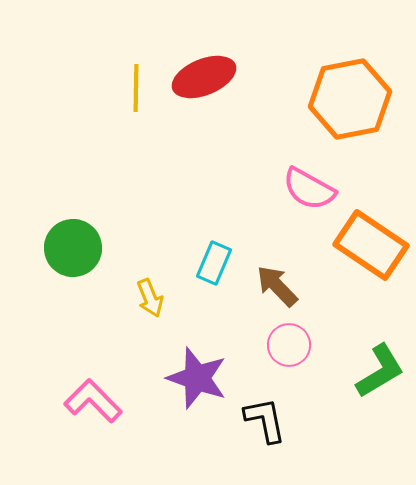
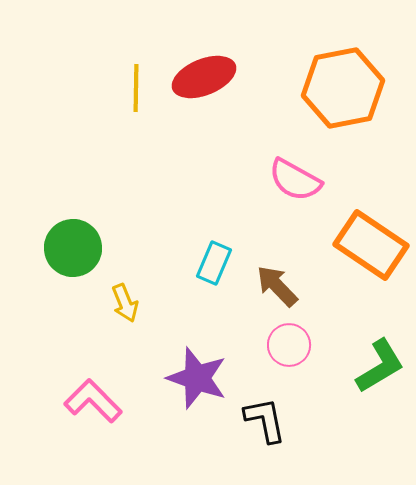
orange hexagon: moved 7 px left, 11 px up
pink semicircle: moved 14 px left, 9 px up
yellow arrow: moved 25 px left, 5 px down
green L-shape: moved 5 px up
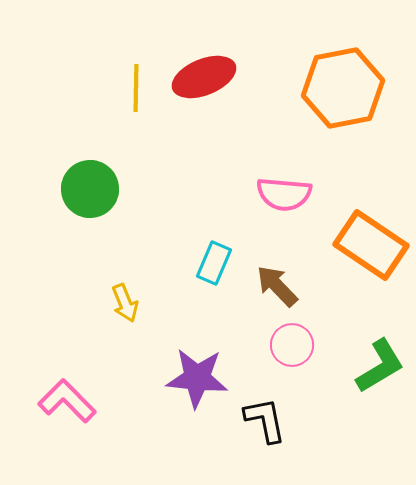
pink semicircle: moved 11 px left, 14 px down; rotated 24 degrees counterclockwise
green circle: moved 17 px right, 59 px up
pink circle: moved 3 px right
purple star: rotated 14 degrees counterclockwise
pink L-shape: moved 26 px left
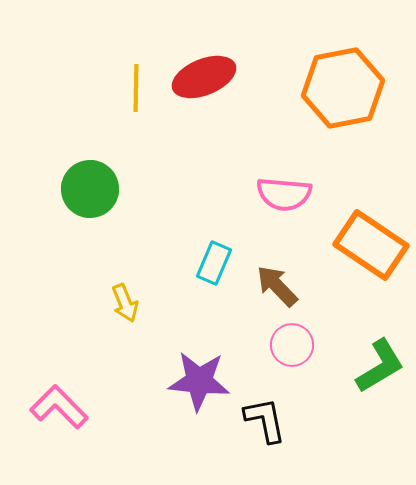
purple star: moved 2 px right, 3 px down
pink L-shape: moved 8 px left, 6 px down
